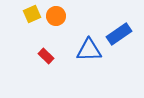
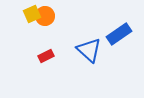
orange circle: moved 11 px left
blue triangle: rotated 44 degrees clockwise
red rectangle: rotated 70 degrees counterclockwise
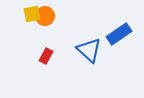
yellow square: rotated 12 degrees clockwise
red rectangle: rotated 35 degrees counterclockwise
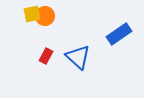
blue triangle: moved 11 px left, 7 px down
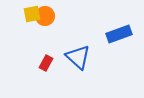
blue rectangle: rotated 15 degrees clockwise
red rectangle: moved 7 px down
